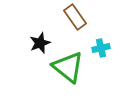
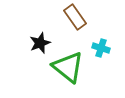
cyan cross: rotated 30 degrees clockwise
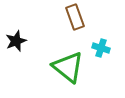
brown rectangle: rotated 15 degrees clockwise
black star: moved 24 px left, 2 px up
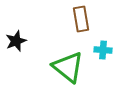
brown rectangle: moved 6 px right, 2 px down; rotated 10 degrees clockwise
cyan cross: moved 2 px right, 2 px down; rotated 12 degrees counterclockwise
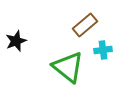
brown rectangle: moved 4 px right, 6 px down; rotated 60 degrees clockwise
cyan cross: rotated 12 degrees counterclockwise
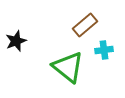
cyan cross: moved 1 px right
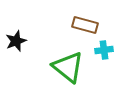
brown rectangle: rotated 55 degrees clockwise
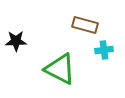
black star: rotated 20 degrees clockwise
green triangle: moved 8 px left, 2 px down; rotated 12 degrees counterclockwise
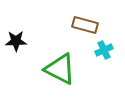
cyan cross: rotated 18 degrees counterclockwise
